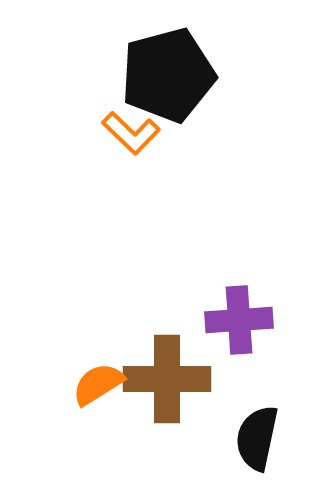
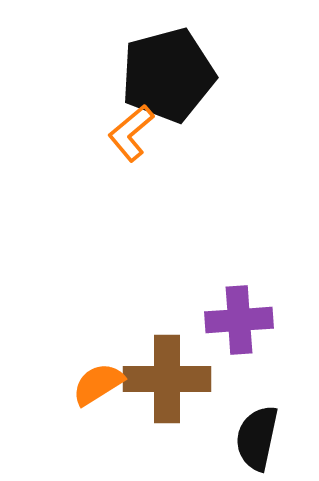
orange L-shape: rotated 96 degrees clockwise
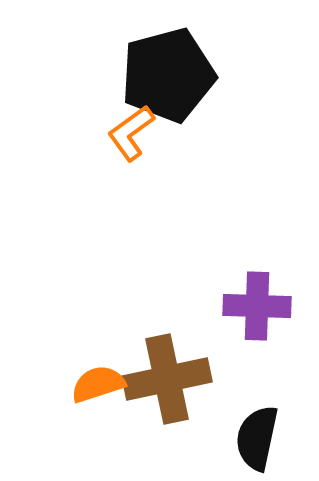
orange L-shape: rotated 4 degrees clockwise
purple cross: moved 18 px right, 14 px up; rotated 6 degrees clockwise
brown cross: rotated 12 degrees counterclockwise
orange semicircle: rotated 14 degrees clockwise
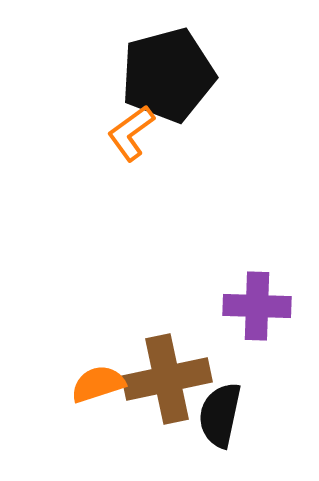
black semicircle: moved 37 px left, 23 px up
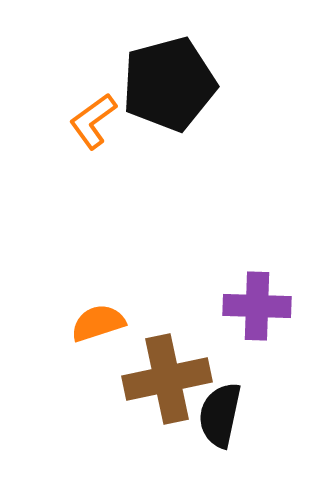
black pentagon: moved 1 px right, 9 px down
orange L-shape: moved 38 px left, 12 px up
orange semicircle: moved 61 px up
